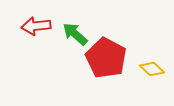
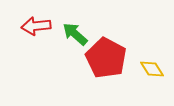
yellow diamond: rotated 15 degrees clockwise
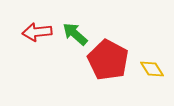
red arrow: moved 1 px right, 6 px down
red pentagon: moved 2 px right, 2 px down
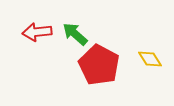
red pentagon: moved 9 px left, 5 px down
yellow diamond: moved 2 px left, 10 px up
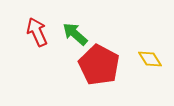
red arrow: rotated 72 degrees clockwise
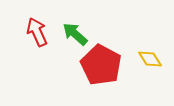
red pentagon: moved 2 px right
